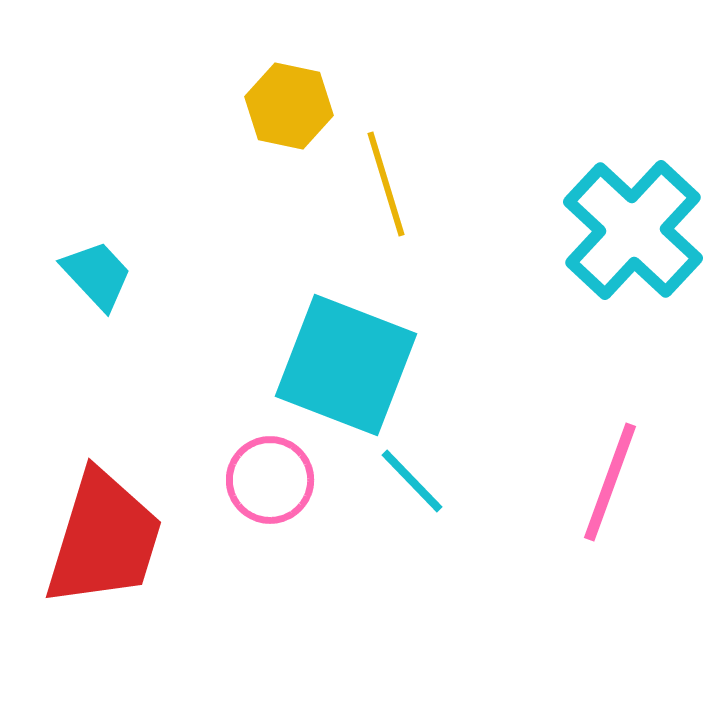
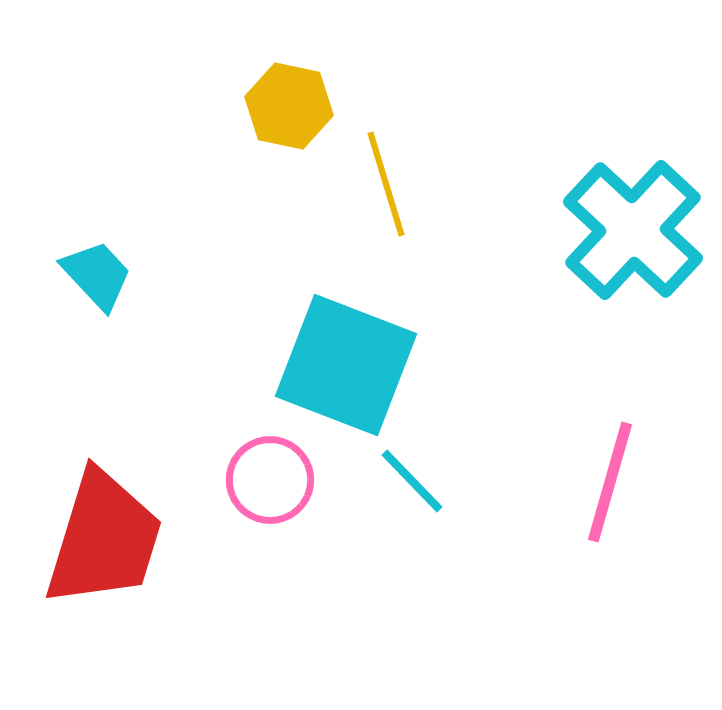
pink line: rotated 4 degrees counterclockwise
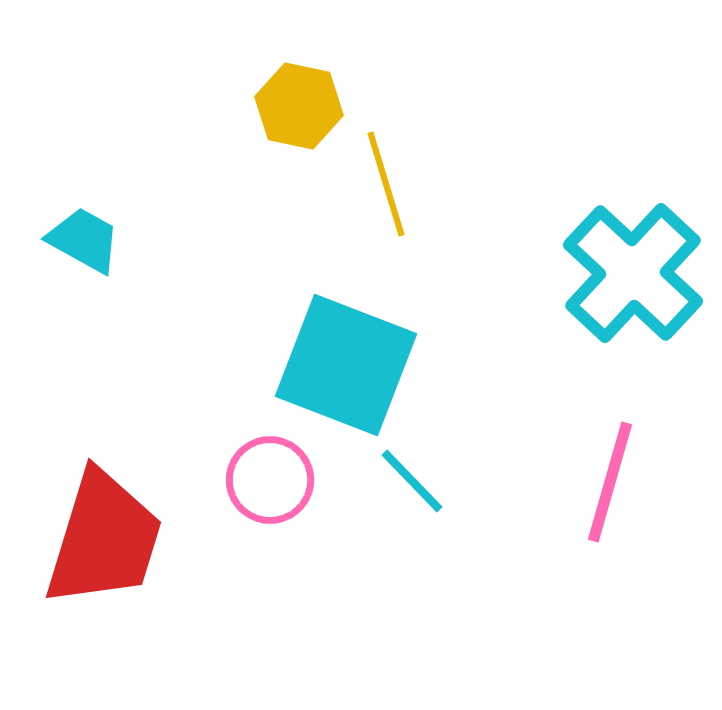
yellow hexagon: moved 10 px right
cyan cross: moved 43 px down
cyan trapezoid: moved 13 px left, 35 px up; rotated 18 degrees counterclockwise
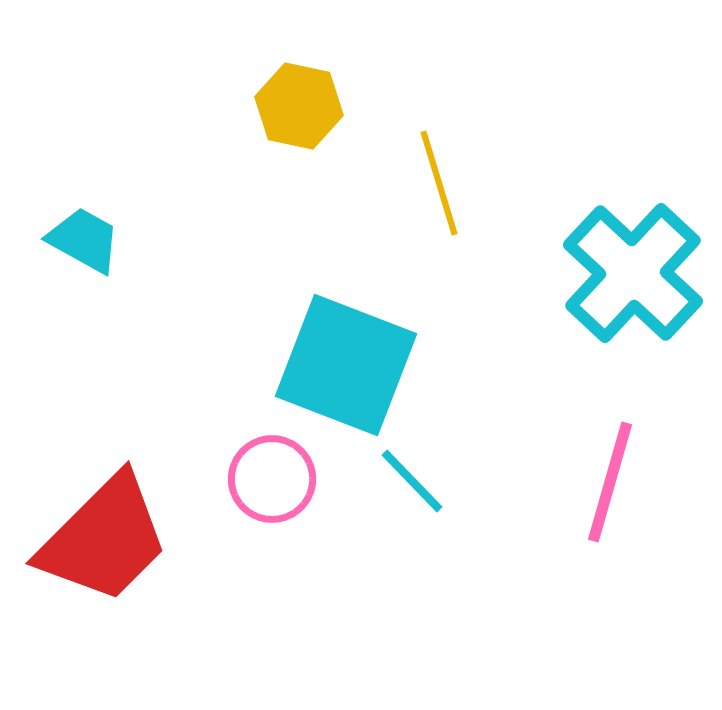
yellow line: moved 53 px right, 1 px up
pink circle: moved 2 px right, 1 px up
red trapezoid: rotated 28 degrees clockwise
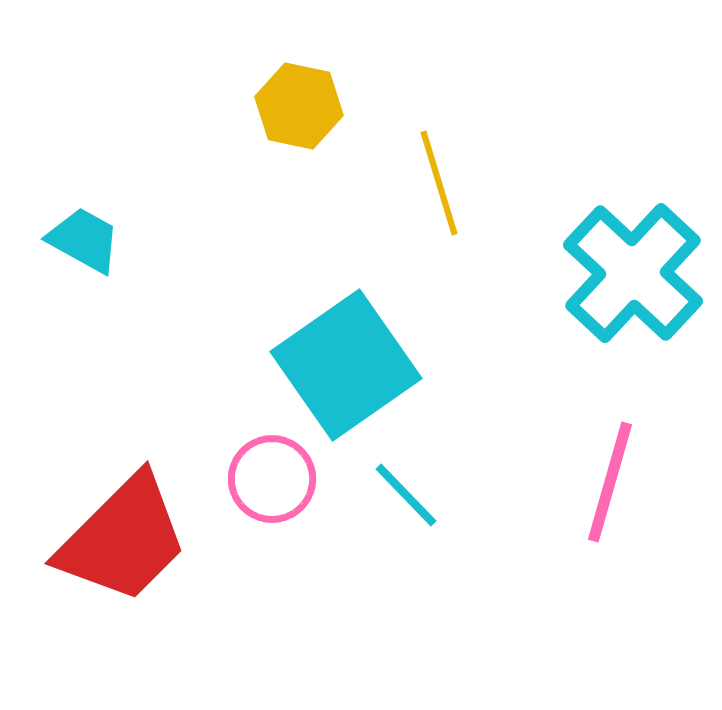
cyan square: rotated 34 degrees clockwise
cyan line: moved 6 px left, 14 px down
red trapezoid: moved 19 px right
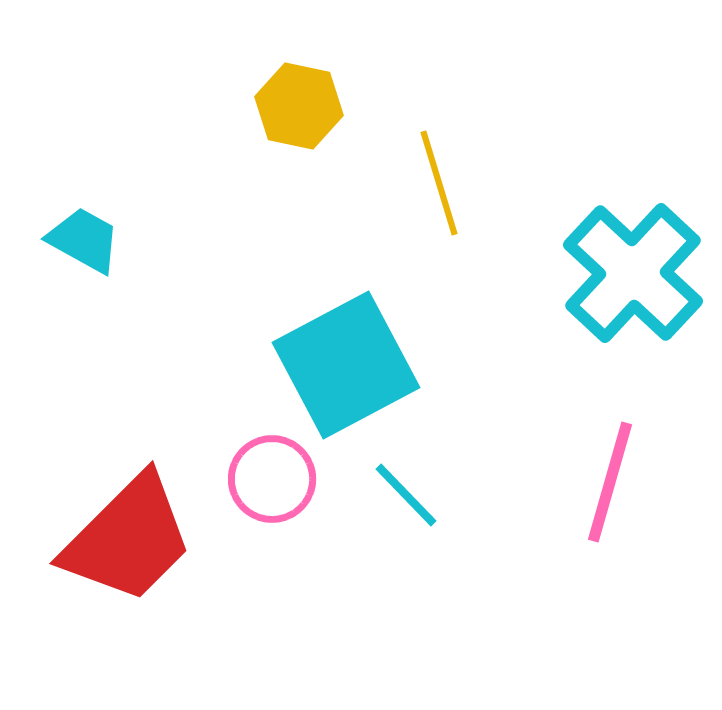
cyan square: rotated 7 degrees clockwise
red trapezoid: moved 5 px right
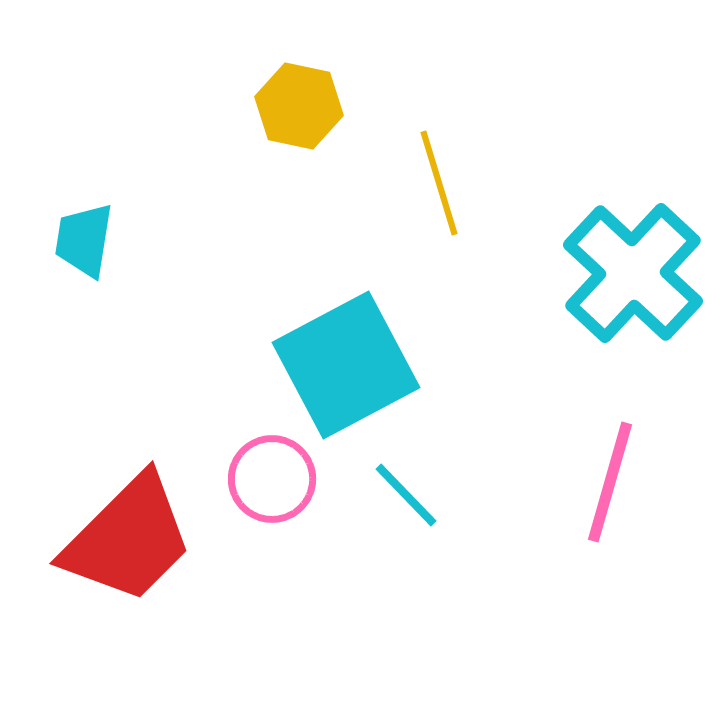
cyan trapezoid: rotated 110 degrees counterclockwise
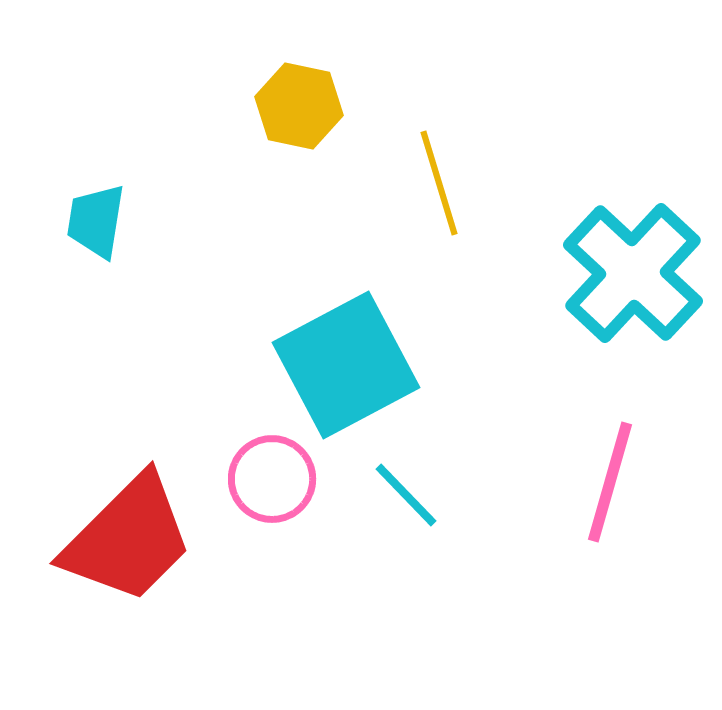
cyan trapezoid: moved 12 px right, 19 px up
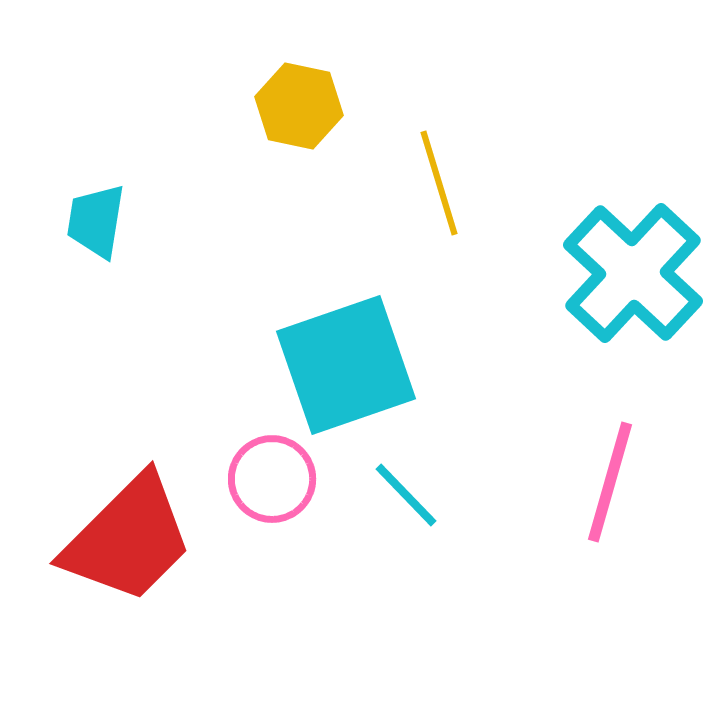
cyan square: rotated 9 degrees clockwise
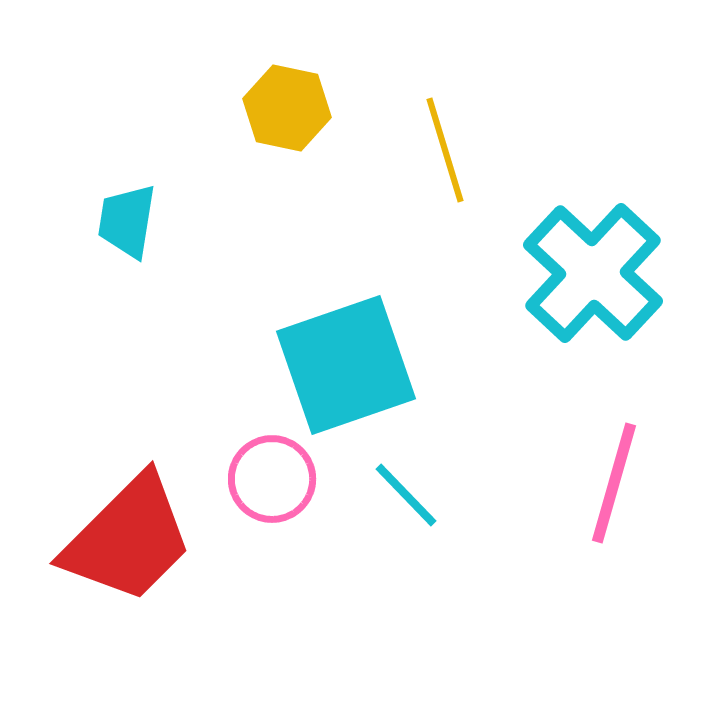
yellow hexagon: moved 12 px left, 2 px down
yellow line: moved 6 px right, 33 px up
cyan trapezoid: moved 31 px right
cyan cross: moved 40 px left
pink line: moved 4 px right, 1 px down
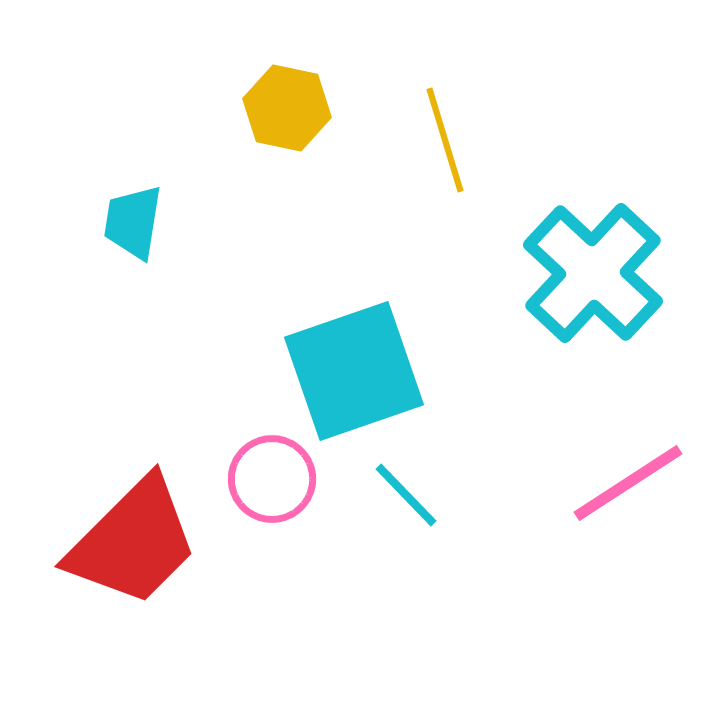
yellow line: moved 10 px up
cyan trapezoid: moved 6 px right, 1 px down
cyan square: moved 8 px right, 6 px down
pink line: moved 14 px right; rotated 41 degrees clockwise
red trapezoid: moved 5 px right, 3 px down
